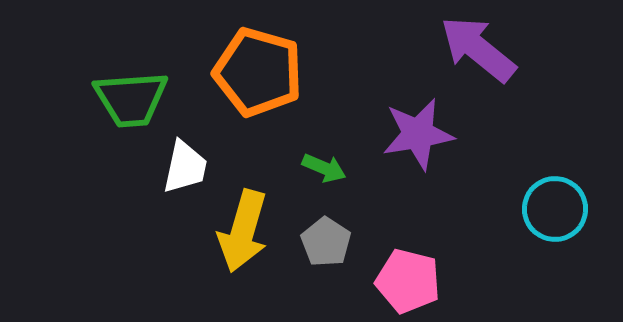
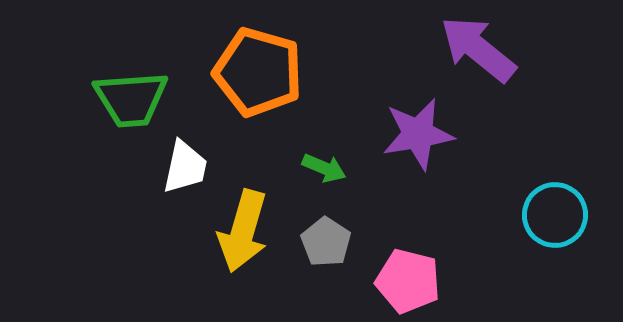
cyan circle: moved 6 px down
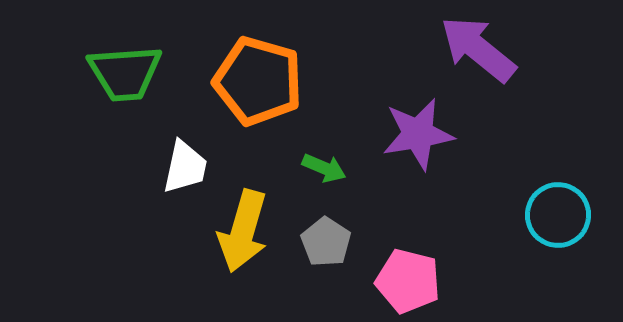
orange pentagon: moved 9 px down
green trapezoid: moved 6 px left, 26 px up
cyan circle: moved 3 px right
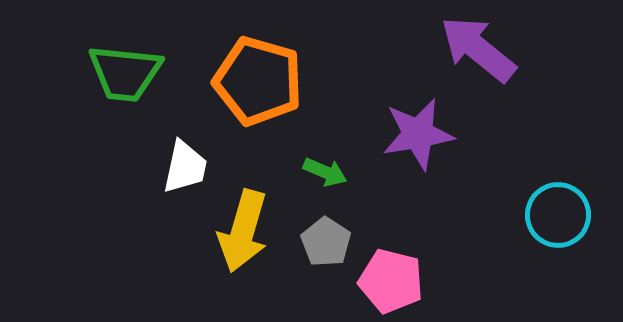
green trapezoid: rotated 10 degrees clockwise
green arrow: moved 1 px right, 4 px down
pink pentagon: moved 17 px left
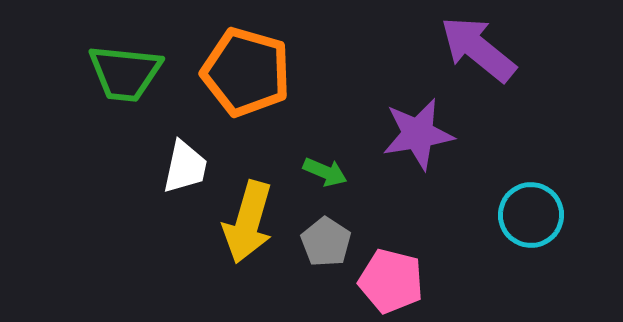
orange pentagon: moved 12 px left, 9 px up
cyan circle: moved 27 px left
yellow arrow: moved 5 px right, 9 px up
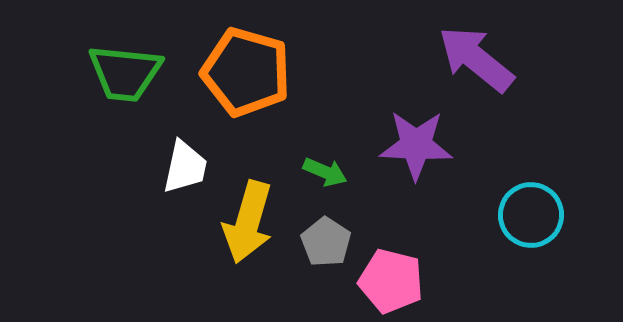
purple arrow: moved 2 px left, 10 px down
purple star: moved 2 px left, 11 px down; rotated 12 degrees clockwise
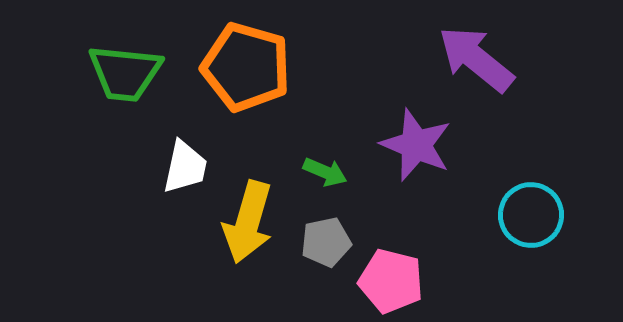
orange pentagon: moved 5 px up
purple star: rotated 20 degrees clockwise
gray pentagon: rotated 27 degrees clockwise
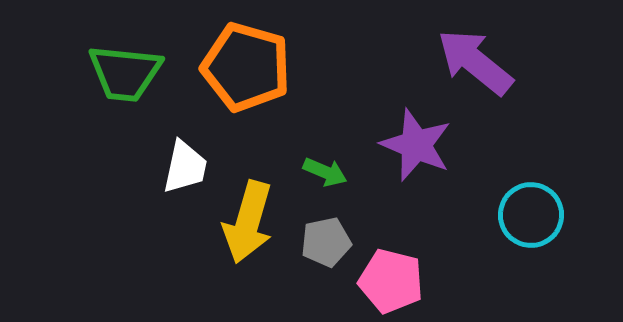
purple arrow: moved 1 px left, 3 px down
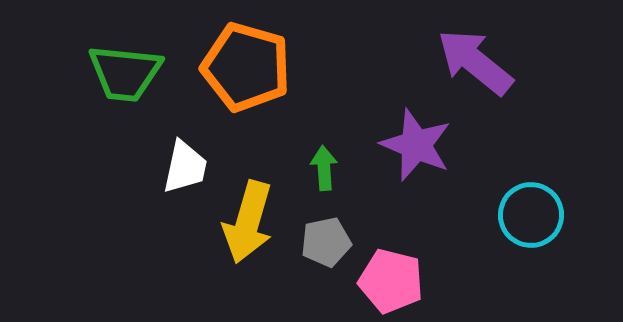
green arrow: moved 1 px left, 4 px up; rotated 117 degrees counterclockwise
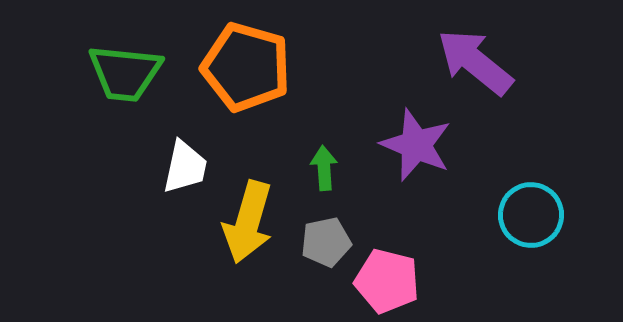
pink pentagon: moved 4 px left
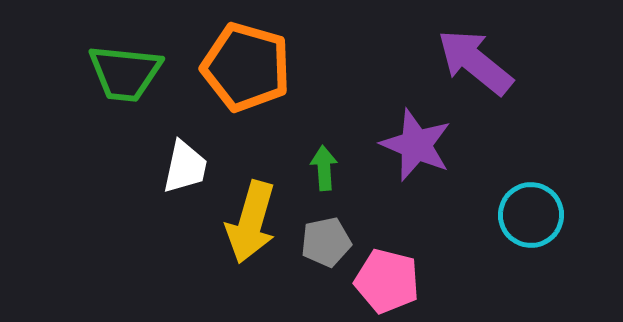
yellow arrow: moved 3 px right
